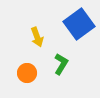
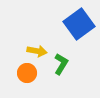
yellow arrow: moved 14 px down; rotated 60 degrees counterclockwise
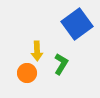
blue square: moved 2 px left
yellow arrow: rotated 78 degrees clockwise
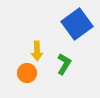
green L-shape: moved 3 px right
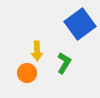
blue square: moved 3 px right
green L-shape: moved 1 px up
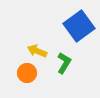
blue square: moved 1 px left, 2 px down
yellow arrow: rotated 114 degrees clockwise
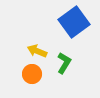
blue square: moved 5 px left, 4 px up
orange circle: moved 5 px right, 1 px down
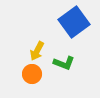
yellow arrow: rotated 84 degrees counterclockwise
green L-shape: rotated 80 degrees clockwise
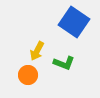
blue square: rotated 20 degrees counterclockwise
orange circle: moved 4 px left, 1 px down
